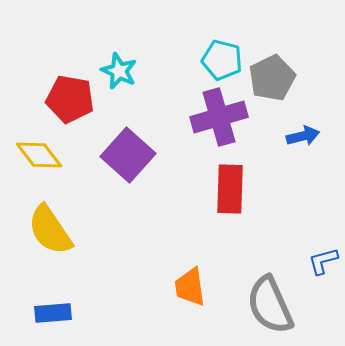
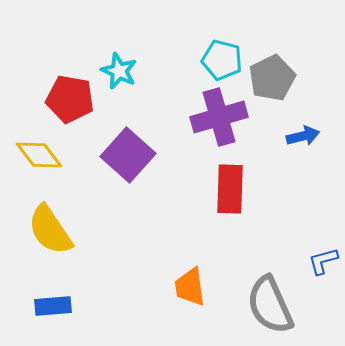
blue rectangle: moved 7 px up
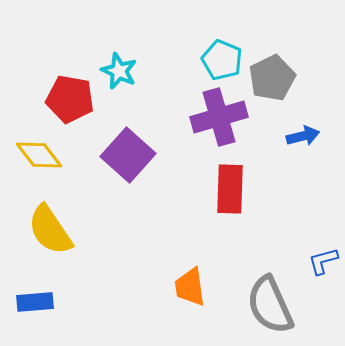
cyan pentagon: rotated 9 degrees clockwise
blue rectangle: moved 18 px left, 4 px up
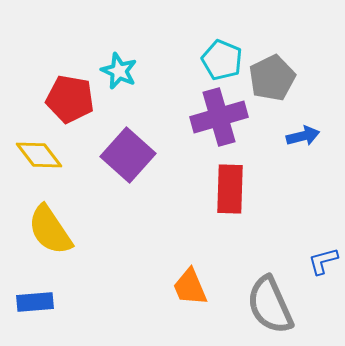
orange trapezoid: rotated 15 degrees counterclockwise
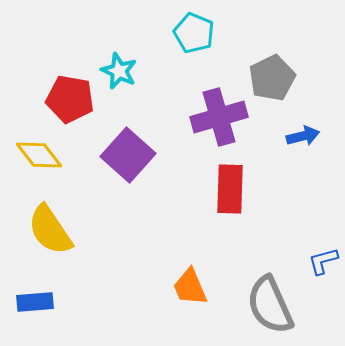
cyan pentagon: moved 28 px left, 27 px up
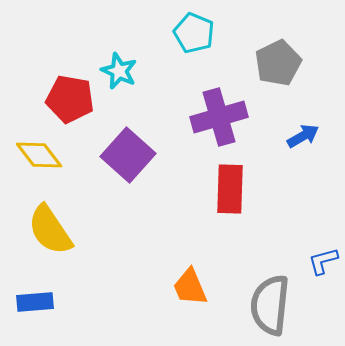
gray pentagon: moved 6 px right, 15 px up
blue arrow: rotated 16 degrees counterclockwise
gray semicircle: rotated 30 degrees clockwise
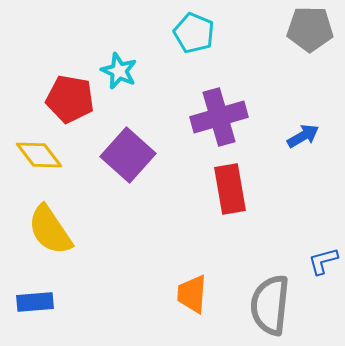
gray pentagon: moved 32 px right, 34 px up; rotated 27 degrees clockwise
red rectangle: rotated 12 degrees counterclockwise
orange trapezoid: moved 2 px right, 7 px down; rotated 27 degrees clockwise
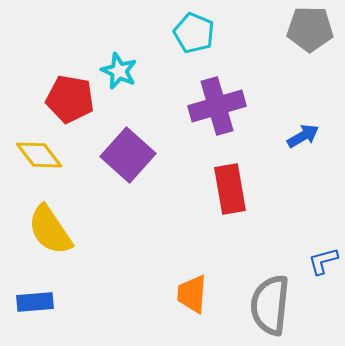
purple cross: moved 2 px left, 11 px up
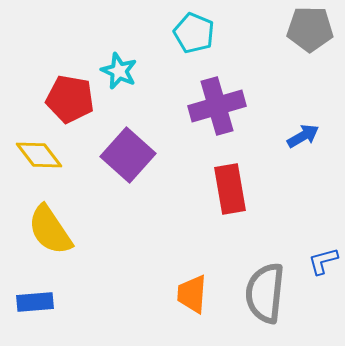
gray semicircle: moved 5 px left, 12 px up
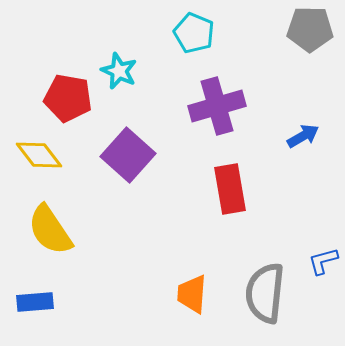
red pentagon: moved 2 px left, 1 px up
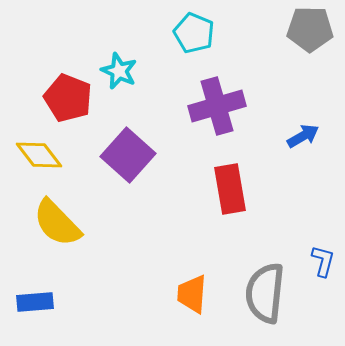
red pentagon: rotated 12 degrees clockwise
yellow semicircle: moved 7 px right, 7 px up; rotated 10 degrees counterclockwise
blue L-shape: rotated 120 degrees clockwise
